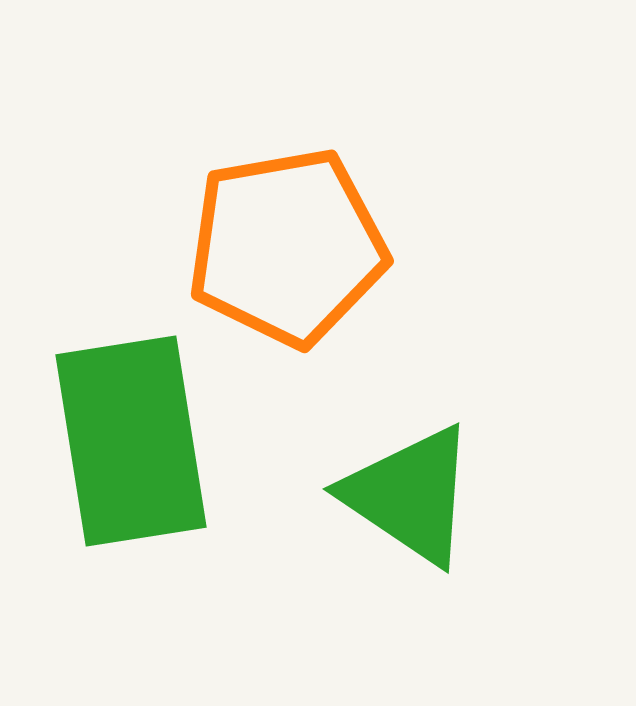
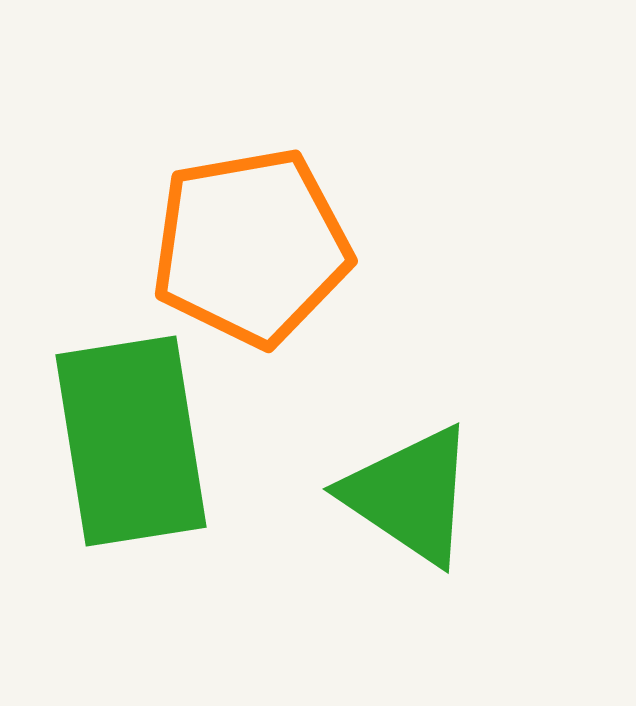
orange pentagon: moved 36 px left
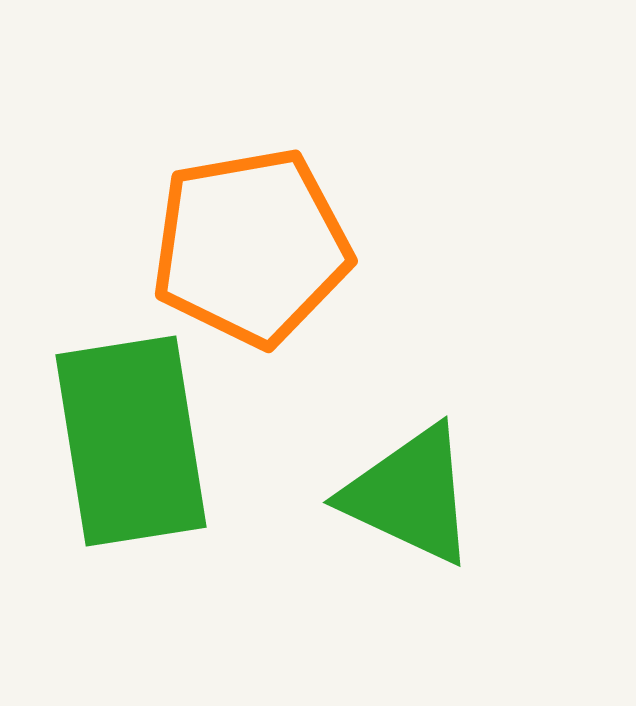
green triangle: rotated 9 degrees counterclockwise
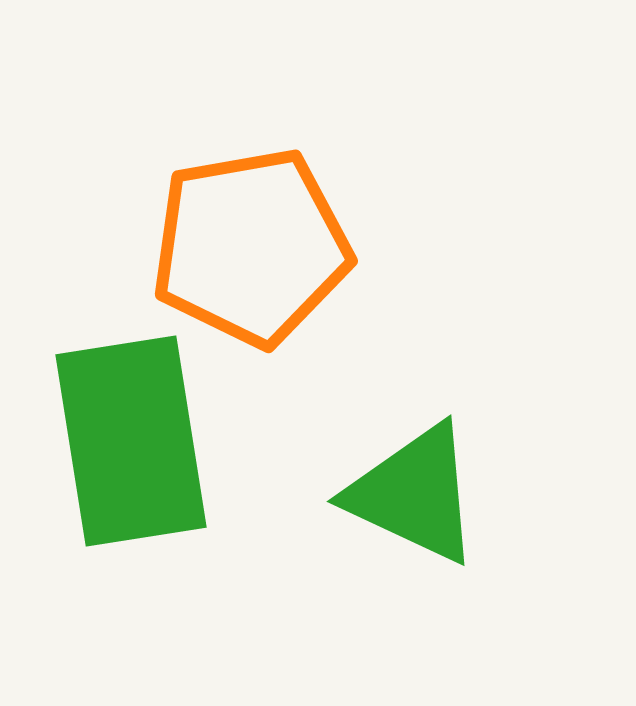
green triangle: moved 4 px right, 1 px up
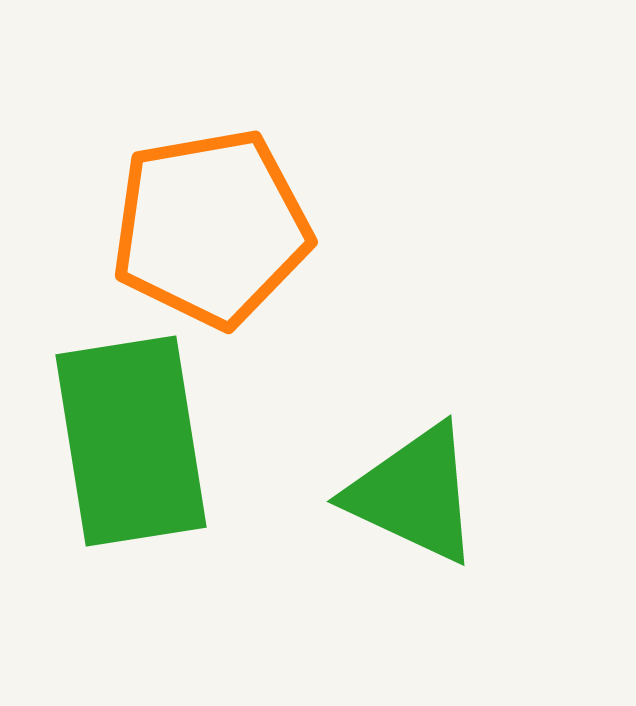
orange pentagon: moved 40 px left, 19 px up
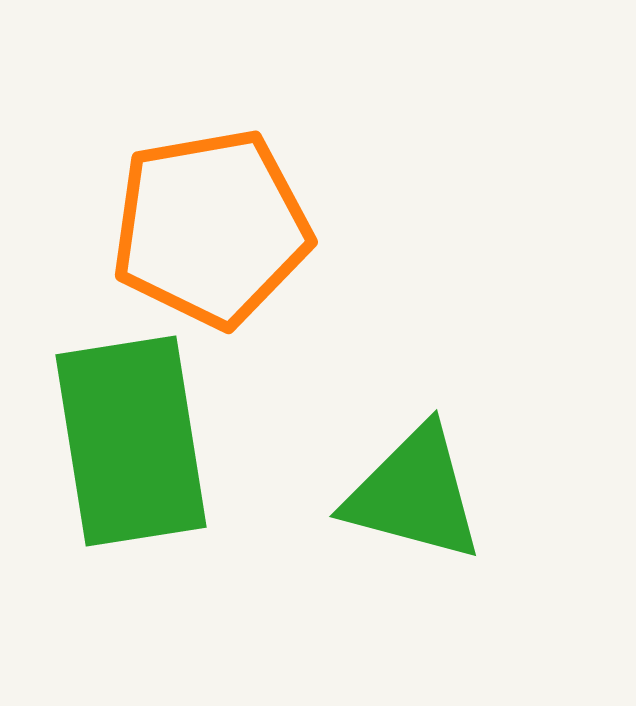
green triangle: rotated 10 degrees counterclockwise
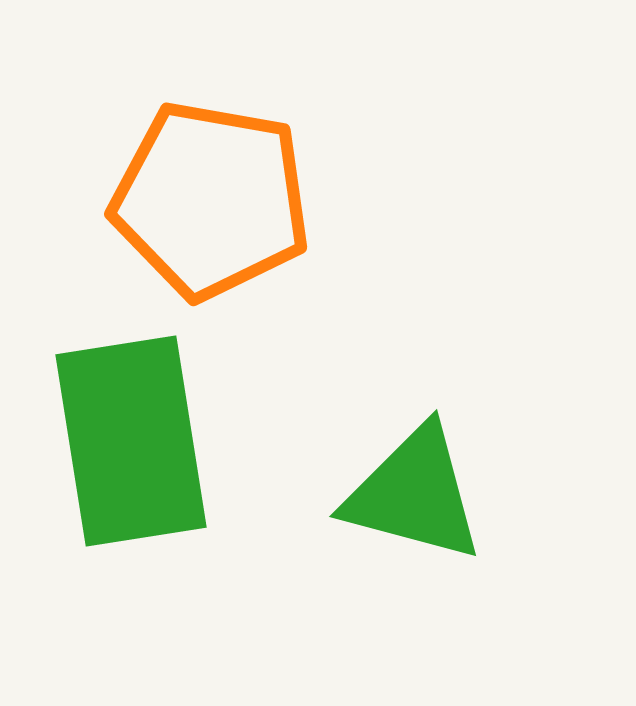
orange pentagon: moved 28 px up; rotated 20 degrees clockwise
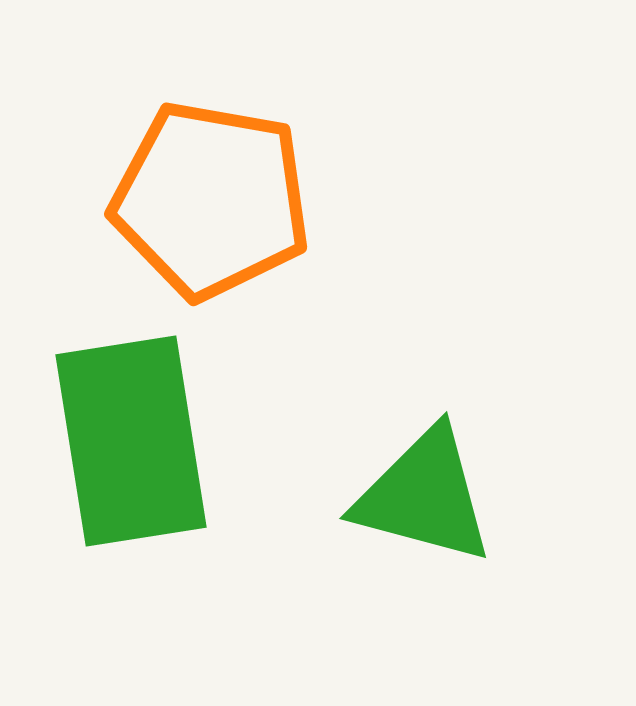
green triangle: moved 10 px right, 2 px down
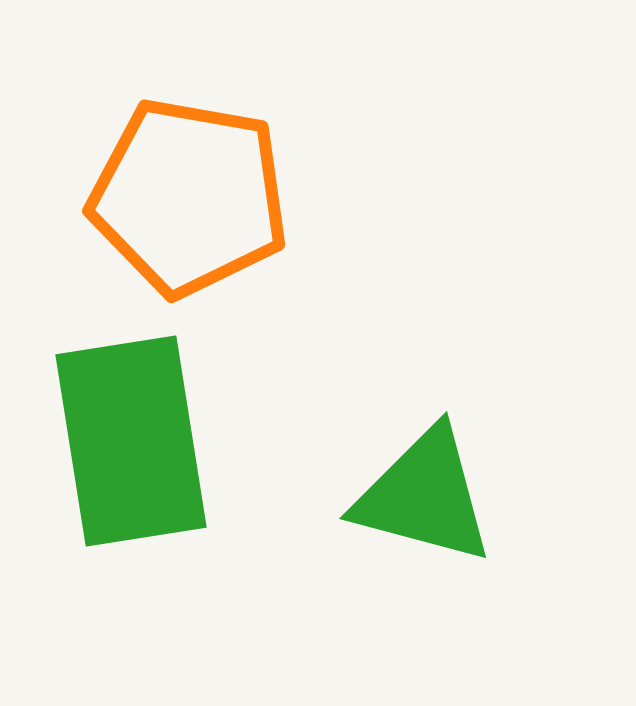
orange pentagon: moved 22 px left, 3 px up
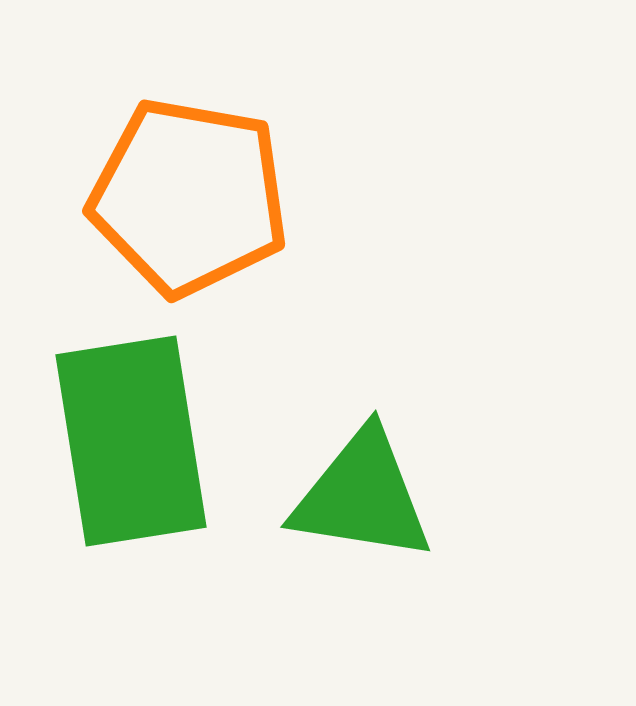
green triangle: moved 62 px left; rotated 6 degrees counterclockwise
